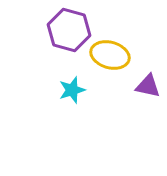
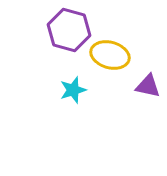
cyan star: moved 1 px right
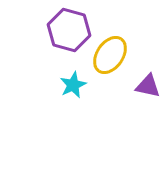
yellow ellipse: rotated 72 degrees counterclockwise
cyan star: moved 5 px up; rotated 8 degrees counterclockwise
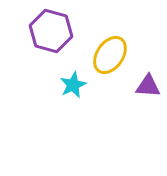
purple hexagon: moved 18 px left, 1 px down
purple triangle: rotated 8 degrees counterclockwise
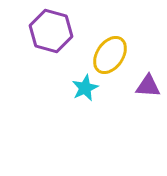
cyan star: moved 12 px right, 3 px down
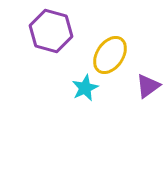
purple triangle: rotated 40 degrees counterclockwise
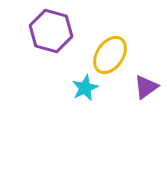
purple triangle: moved 2 px left, 1 px down
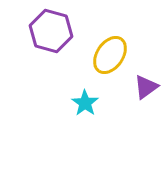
cyan star: moved 15 px down; rotated 12 degrees counterclockwise
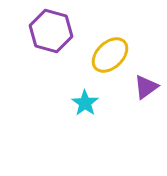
yellow ellipse: rotated 12 degrees clockwise
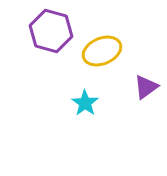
yellow ellipse: moved 8 px left, 4 px up; rotated 21 degrees clockwise
